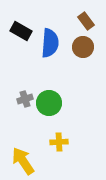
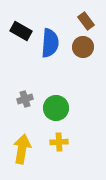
green circle: moved 7 px right, 5 px down
yellow arrow: moved 1 px left, 12 px up; rotated 44 degrees clockwise
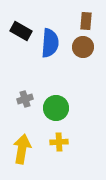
brown rectangle: rotated 42 degrees clockwise
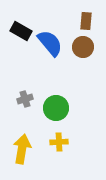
blue semicircle: rotated 44 degrees counterclockwise
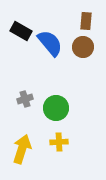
yellow arrow: rotated 8 degrees clockwise
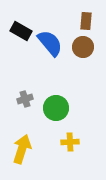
yellow cross: moved 11 px right
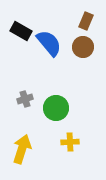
brown rectangle: rotated 18 degrees clockwise
blue semicircle: moved 1 px left
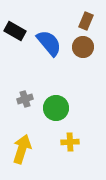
black rectangle: moved 6 px left
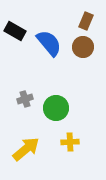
yellow arrow: moved 4 px right; rotated 32 degrees clockwise
